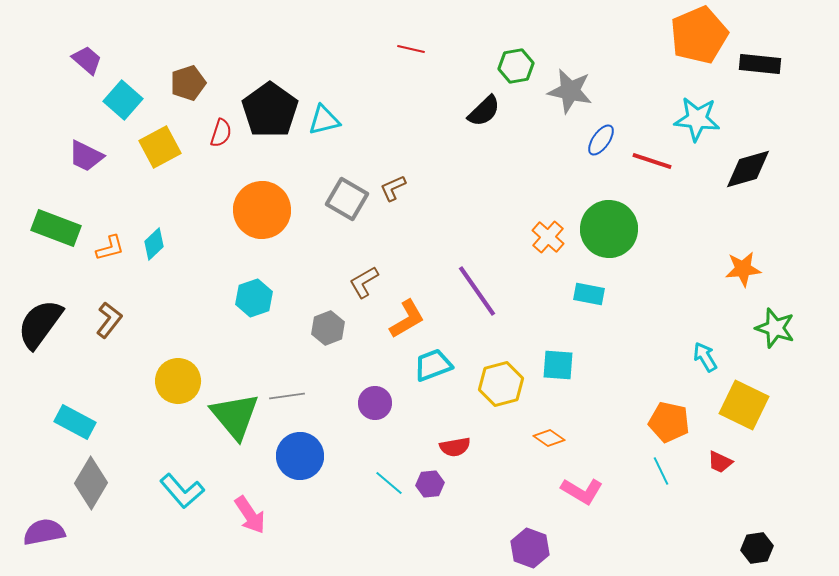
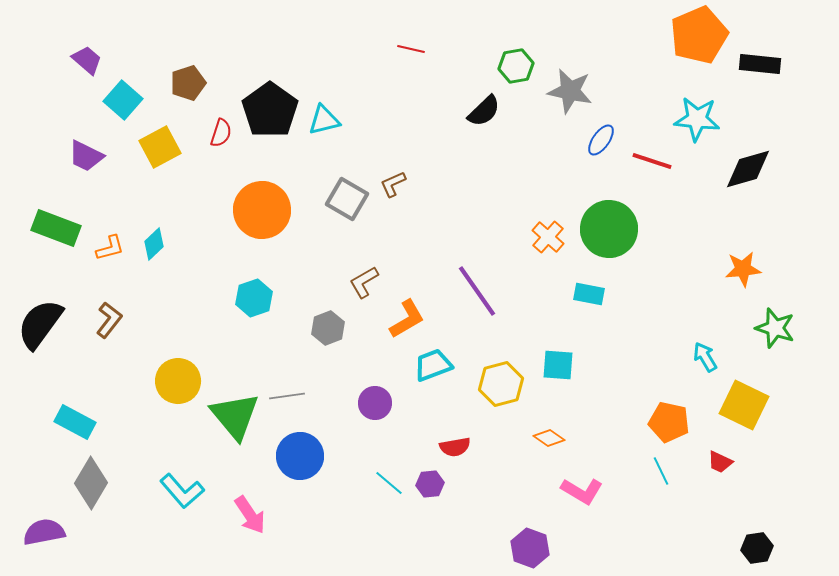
brown L-shape at (393, 188): moved 4 px up
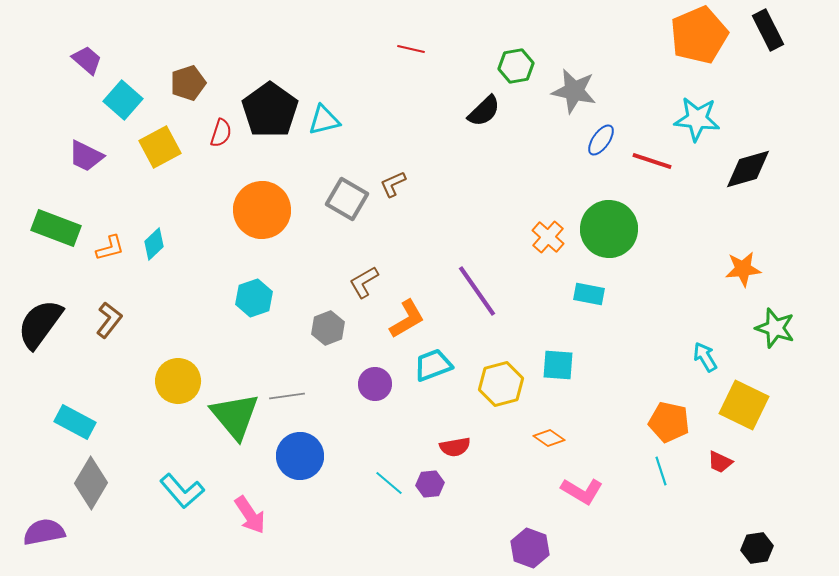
black rectangle at (760, 64): moved 8 px right, 34 px up; rotated 57 degrees clockwise
gray star at (570, 91): moved 4 px right
purple circle at (375, 403): moved 19 px up
cyan line at (661, 471): rotated 8 degrees clockwise
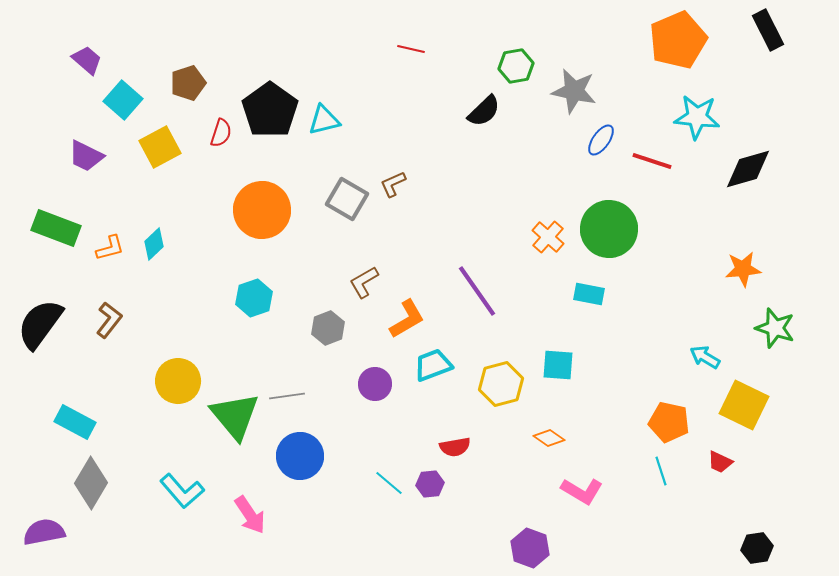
orange pentagon at (699, 35): moved 21 px left, 5 px down
cyan star at (697, 119): moved 2 px up
cyan arrow at (705, 357): rotated 28 degrees counterclockwise
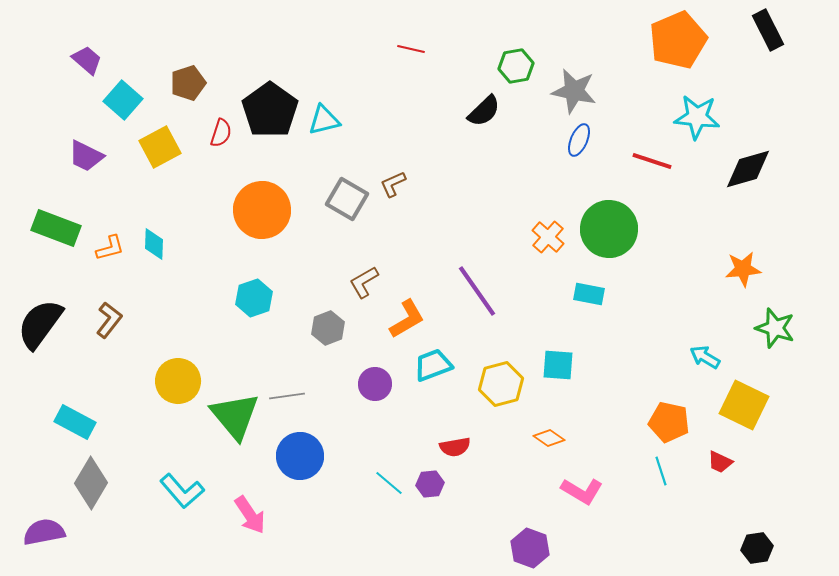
blue ellipse at (601, 140): moved 22 px left; rotated 12 degrees counterclockwise
cyan diamond at (154, 244): rotated 44 degrees counterclockwise
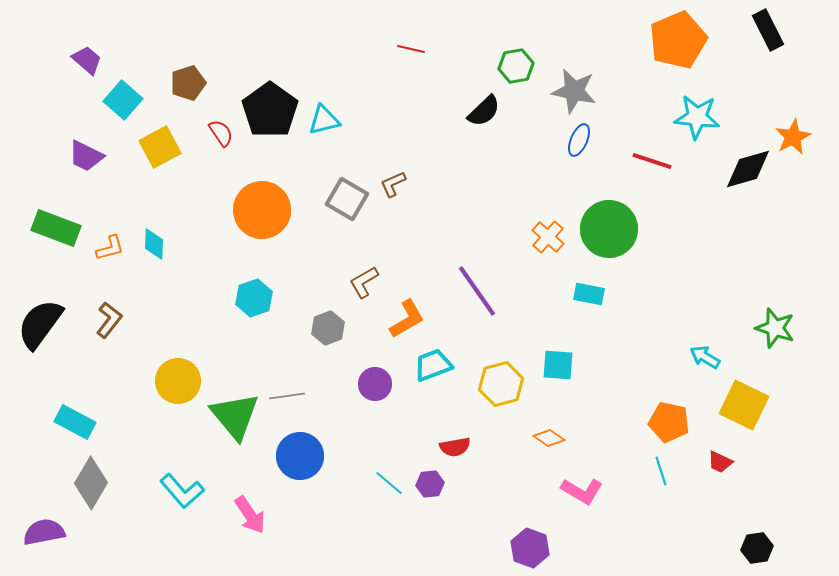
red semicircle at (221, 133): rotated 52 degrees counterclockwise
orange star at (743, 269): moved 50 px right, 132 px up; rotated 21 degrees counterclockwise
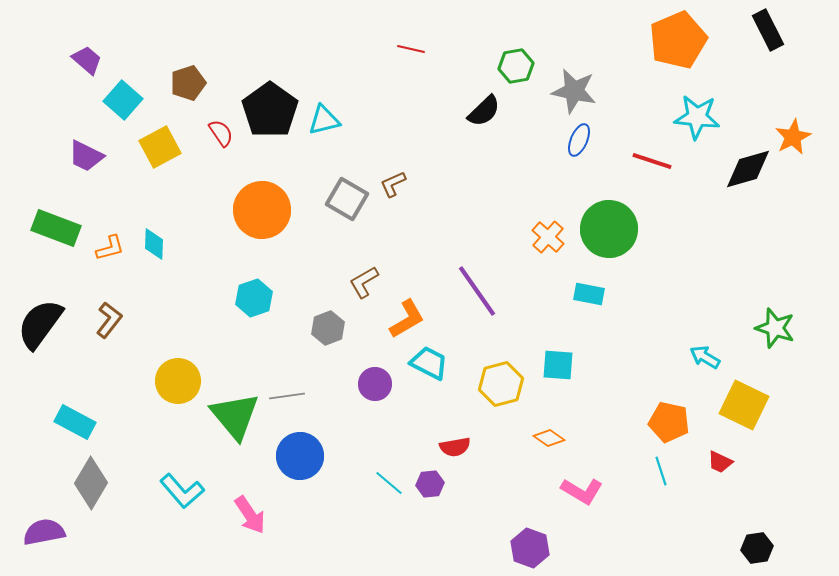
cyan trapezoid at (433, 365): moved 4 px left, 2 px up; rotated 48 degrees clockwise
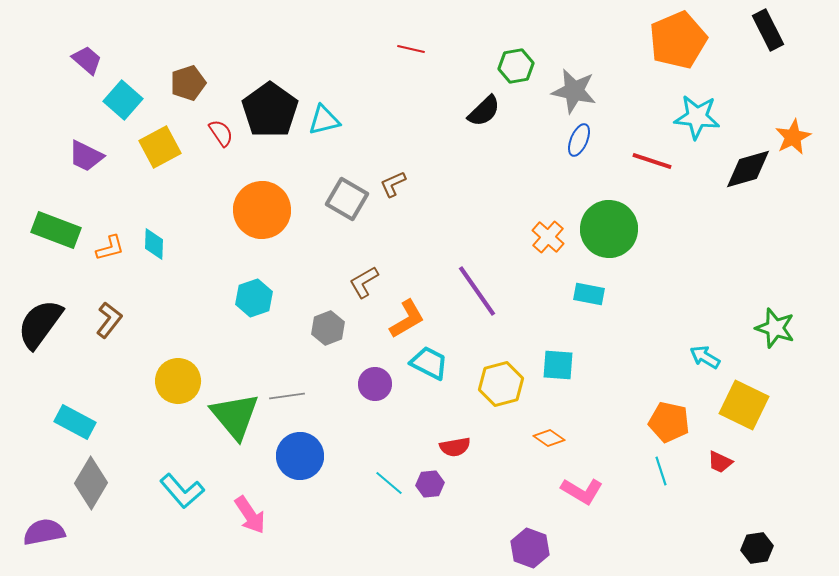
green rectangle at (56, 228): moved 2 px down
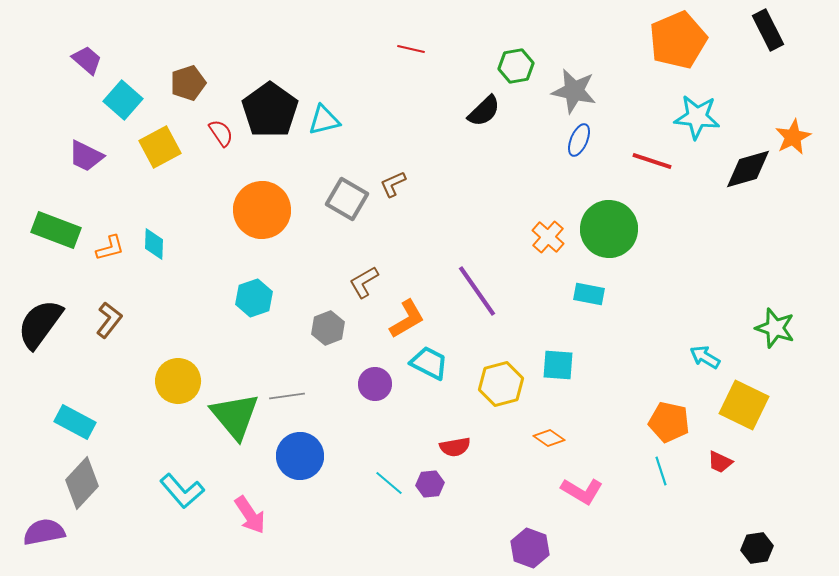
gray diamond at (91, 483): moved 9 px left; rotated 12 degrees clockwise
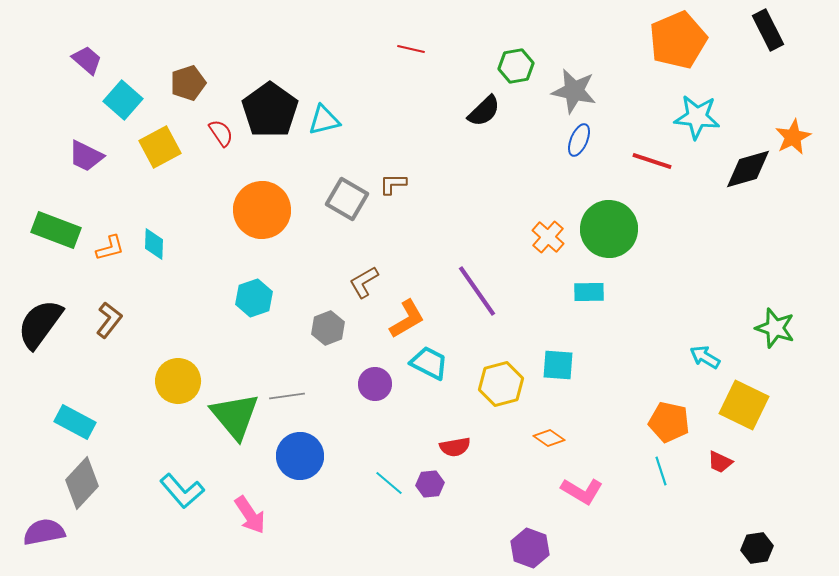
brown L-shape at (393, 184): rotated 24 degrees clockwise
cyan rectangle at (589, 294): moved 2 px up; rotated 12 degrees counterclockwise
